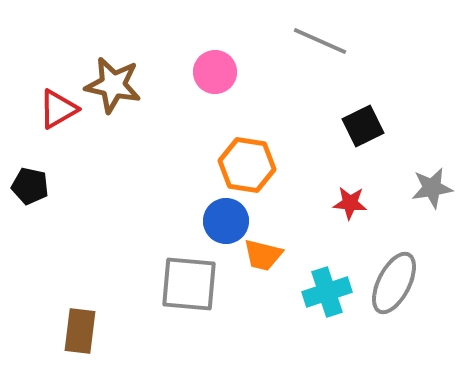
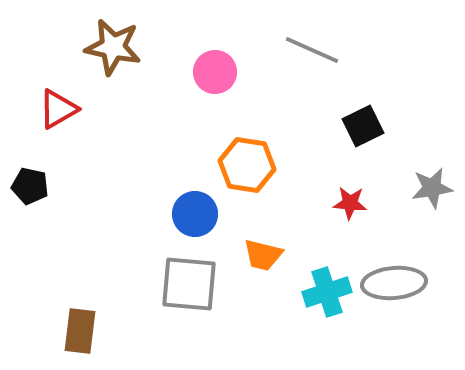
gray line: moved 8 px left, 9 px down
brown star: moved 38 px up
blue circle: moved 31 px left, 7 px up
gray ellipse: rotated 58 degrees clockwise
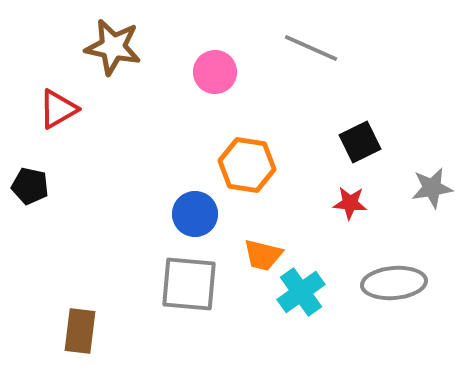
gray line: moved 1 px left, 2 px up
black square: moved 3 px left, 16 px down
cyan cross: moved 26 px left; rotated 18 degrees counterclockwise
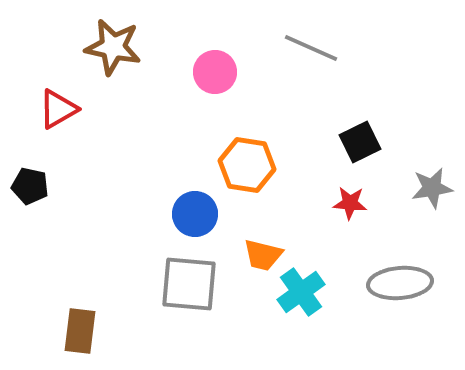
gray ellipse: moved 6 px right
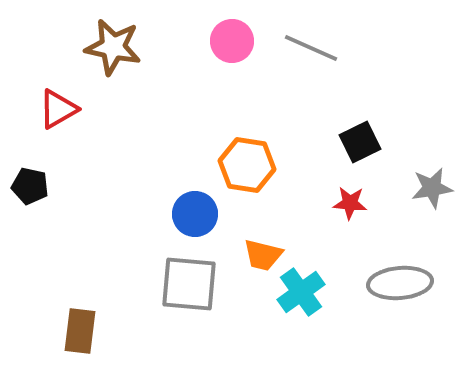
pink circle: moved 17 px right, 31 px up
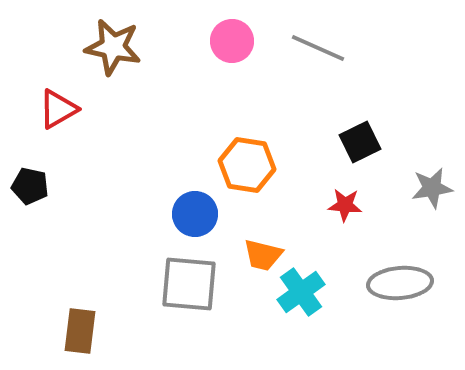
gray line: moved 7 px right
red star: moved 5 px left, 2 px down
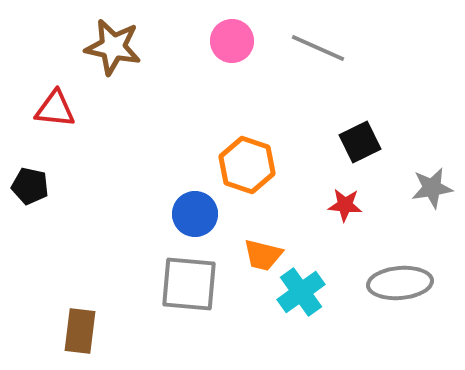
red triangle: moved 3 px left; rotated 36 degrees clockwise
orange hexagon: rotated 10 degrees clockwise
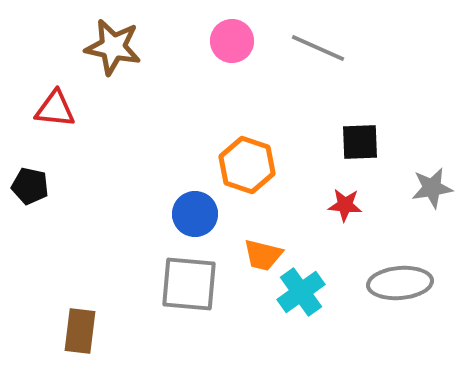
black square: rotated 24 degrees clockwise
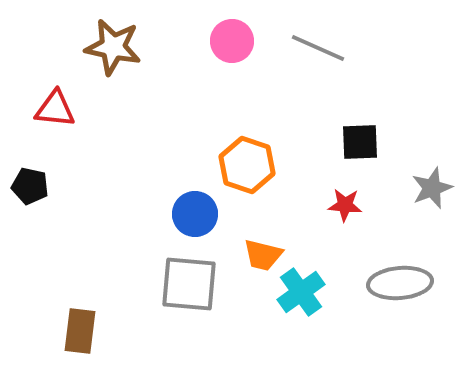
gray star: rotated 12 degrees counterclockwise
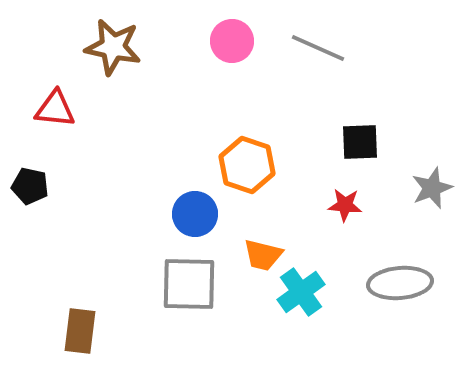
gray square: rotated 4 degrees counterclockwise
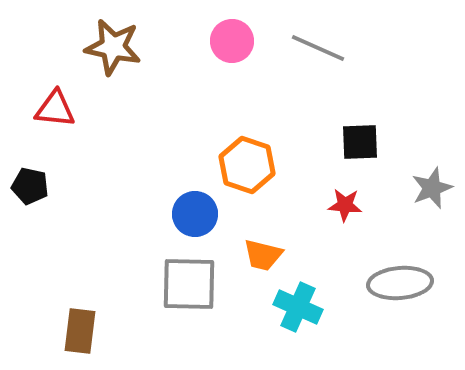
cyan cross: moved 3 px left, 15 px down; rotated 30 degrees counterclockwise
